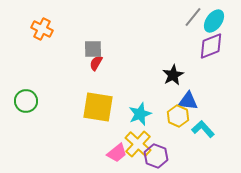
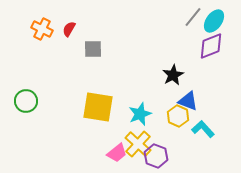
red semicircle: moved 27 px left, 34 px up
blue triangle: rotated 15 degrees clockwise
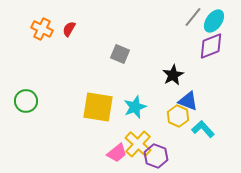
gray square: moved 27 px right, 5 px down; rotated 24 degrees clockwise
cyan star: moved 5 px left, 7 px up
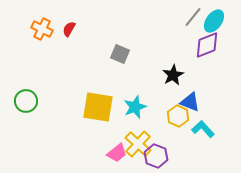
purple diamond: moved 4 px left, 1 px up
blue triangle: moved 2 px right, 1 px down
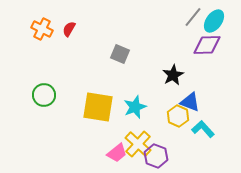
purple diamond: rotated 20 degrees clockwise
green circle: moved 18 px right, 6 px up
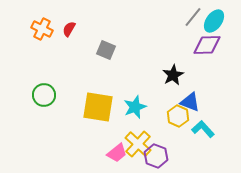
gray square: moved 14 px left, 4 px up
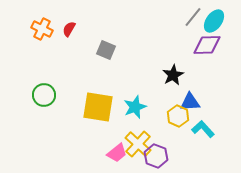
blue triangle: rotated 25 degrees counterclockwise
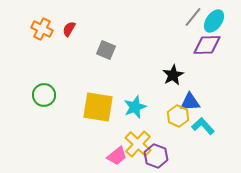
cyan L-shape: moved 3 px up
pink trapezoid: moved 3 px down
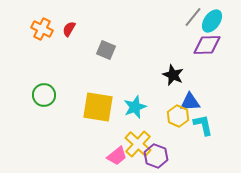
cyan ellipse: moved 2 px left
black star: rotated 20 degrees counterclockwise
cyan L-shape: moved 1 px up; rotated 30 degrees clockwise
